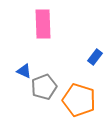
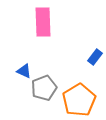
pink rectangle: moved 2 px up
gray pentagon: moved 1 px down
orange pentagon: rotated 24 degrees clockwise
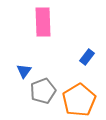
blue rectangle: moved 8 px left
blue triangle: rotated 42 degrees clockwise
gray pentagon: moved 1 px left, 3 px down
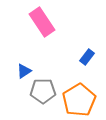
pink rectangle: moved 1 px left; rotated 32 degrees counterclockwise
blue triangle: rotated 21 degrees clockwise
gray pentagon: rotated 20 degrees clockwise
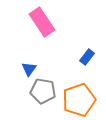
blue triangle: moved 5 px right, 2 px up; rotated 21 degrees counterclockwise
gray pentagon: rotated 10 degrees clockwise
orange pentagon: rotated 12 degrees clockwise
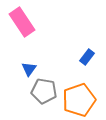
pink rectangle: moved 20 px left
gray pentagon: moved 1 px right
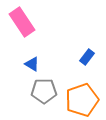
blue triangle: moved 3 px right, 5 px up; rotated 35 degrees counterclockwise
gray pentagon: rotated 10 degrees counterclockwise
orange pentagon: moved 3 px right
